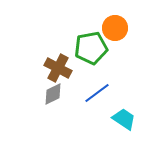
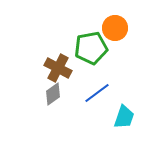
gray diamond: rotated 10 degrees counterclockwise
cyan trapezoid: moved 2 px up; rotated 75 degrees clockwise
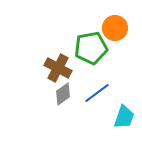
gray diamond: moved 10 px right
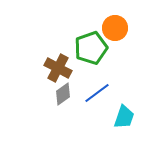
green pentagon: rotated 8 degrees counterclockwise
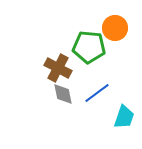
green pentagon: moved 2 px left, 1 px up; rotated 24 degrees clockwise
gray diamond: rotated 65 degrees counterclockwise
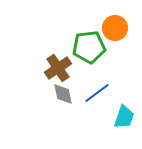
green pentagon: rotated 12 degrees counterclockwise
brown cross: rotated 28 degrees clockwise
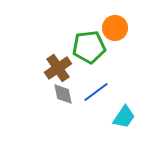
blue line: moved 1 px left, 1 px up
cyan trapezoid: rotated 15 degrees clockwise
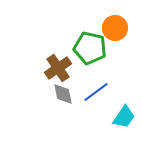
green pentagon: moved 1 px right, 1 px down; rotated 20 degrees clockwise
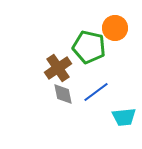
green pentagon: moved 1 px left, 1 px up
cyan trapezoid: rotated 50 degrees clockwise
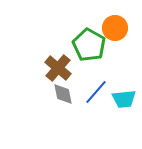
green pentagon: moved 2 px up; rotated 16 degrees clockwise
brown cross: rotated 16 degrees counterclockwise
blue line: rotated 12 degrees counterclockwise
cyan trapezoid: moved 18 px up
